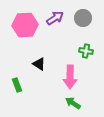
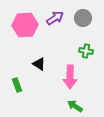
green arrow: moved 2 px right, 3 px down
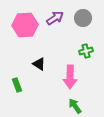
green cross: rotated 24 degrees counterclockwise
green arrow: rotated 21 degrees clockwise
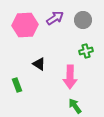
gray circle: moved 2 px down
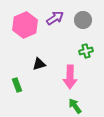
pink hexagon: rotated 20 degrees counterclockwise
black triangle: rotated 48 degrees counterclockwise
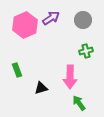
purple arrow: moved 4 px left
black triangle: moved 2 px right, 24 px down
green rectangle: moved 15 px up
green arrow: moved 4 px right, 3 px up
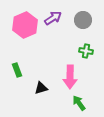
purple arrow: moved 2 px right
green cross: rotated 24 degrees clockwise
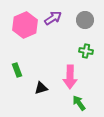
gray circle: moved 2 px right
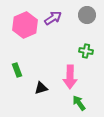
gray circle: moved 2 px right, 5 px up
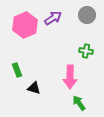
black triangle: moved 7 px left; rotated 32 degrees clockwise
